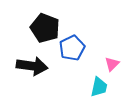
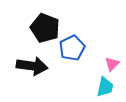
cyan trapezoid: moved 6 px right
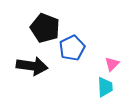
cyan trapezoid: rotated 15 degrees counterclockwise
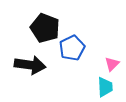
black arrow: moved 2 px left, 1 px up
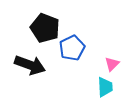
black arrow: rotated 12 degrees clockwise
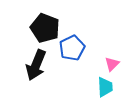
black arrow: moved 6 px right; rotated 92 degrees clockwise
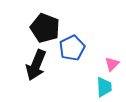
cyan trapezoid: moved 1 px left
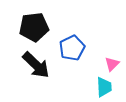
black pentagon: moved 11 px left, 1 px up; rotated 28 degrees counterclockwise
black arrow: rotated 68 degrees counterclockwise
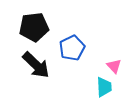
pink triangle: moved 2 px right, 2 px down; rotated 28 degrees counterclockwise
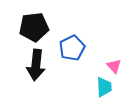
black arrow: rotated 52 degrees clockwise
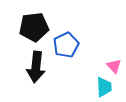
blue pentagon: moved 6 px left, 3 px up
black arrow: moved 2 px down
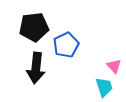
black arrow: moved 1 px down
cyan trapezoid: rotated 15 degrees counterclockwise
